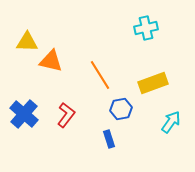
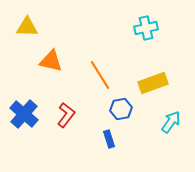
yellow triangle: moved 15 px up
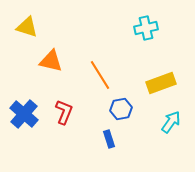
yellow triangle: rotated 15 degrees clockwise
yellow rectangle: moved 8 px right
red L-shape: moved 2 px left, 3 px up; rotated 15 degrees counterclockwise
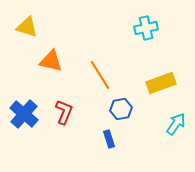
cyan arrow: moved 5 px right, 2 px down
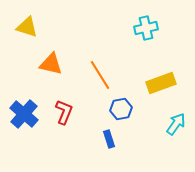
orange triangle: moved 3 px down
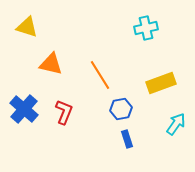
blue cross: moved 5 px up
blue rectangle: moved 18 px right
